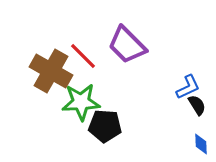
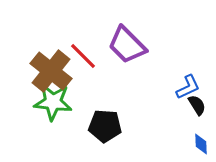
brown cross: rotated 9 degrees clockwise
green star: moved 28 px left; rotated 9 degrees clockwise
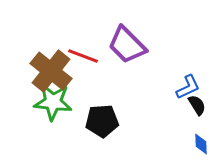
red line: rotated 24 degrees counterclockwise
black pentagon: moved 3 px left, 5 px up; rotated 8 degrees counterclockwise
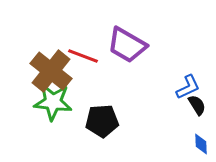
purple trapezoid: rotated 15 degrees counterclockwise
